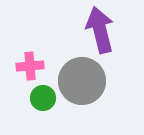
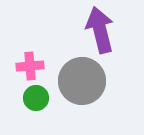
green circle: moved 7 px left
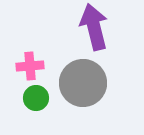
purple arrow: moved 6 px left, 3 px up
gray circle: moved 1 px right, 2 px down
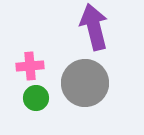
gray circle: moved 2 px right
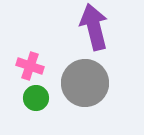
pink cross: rotated 24 degrees clockwise
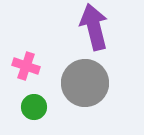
pink cross: moved 4 px left
green circle: moved 2 px left, 9 px down
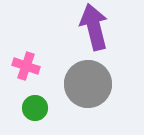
gray circle: moved 3 px right, 1 px down
green circle: moved 1 px right, 1 px down
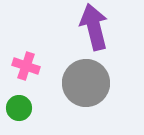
gray circle: moved 2 px left, 1 px up
green circle: moved 16 px left
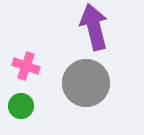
green circle: moved 2 px right, 2 px up
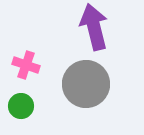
pink cross: moved 1 px up
gray circle: moved 1 px down
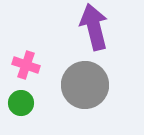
gray circle: moved 1 px left, 1 px down
green circle: moved 3 px up
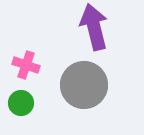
gray circle: moved 1 px left
